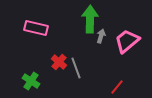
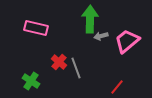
gray arrow: rotated 120 degrees counterclockwise
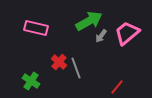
green arrow: moved 1 px left, 2 px down; rotated 60 degrees clockwise
gray arrow: rotated 40 degrees counterclockwise
pink trapezoid: moved 8 px up
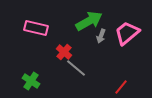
gray arrow: rotated 16 degrees counterclockwise
red cross: moved 5 px right, 10 px up
gray line: rotated 30 degrees counterclockwise
red line: moved 4 px right
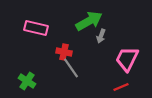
pink trapezoid: moved 26 px down; rotated 24 degrees counterclockwise
red cross: rotated 28 degrees counterclockwise
gray line: moved 5 px left; rotated 15 degrees clockwise
green cross: moved 4 px left
red line: rotated 28 degrees clockwise
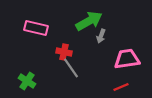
pink trapezoid: rotated 56 degrees clockwise
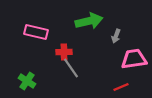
green arrow: rotated 16 degrees clockwise
pink rectangle: moved 4 px down
gray arrow: moved 15 px right
red cross: rotated 14 degrees counterclockwise
pink trapezoid: moved 7 px right
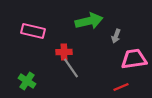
pink rectangle: moved 3 px left, 1 px up
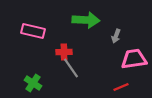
green arrow: moved 3 px left, 1 px up; rotated 16 degrees clockwise
green cross: moved 6 px right, 2 px down
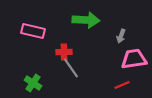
gray arrow: moved 5 px right
red line: moved 1 px right, 2 px up
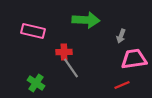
green cross: moved 3 px right
